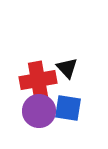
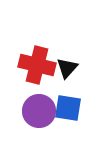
black triangle: rotated 25 degrees clockwise
red cross: moved 1 px left, 15 px up; rotated 24 degrees clockwise
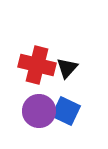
blue square: moved 2 px left, 3 px down; rotated 16 degrees clockwise
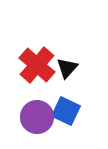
red cross: rotated 27 degrees clockwise
purple circle: moved 2 px left, 6 px down
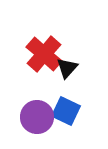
red cross: moved 7 px right, 11 px up
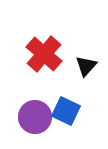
black triangle: moved 19 px right, 2 px up
purple circle: moved 2 px left
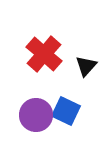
purple circle: moved 1 px right, 2 px up
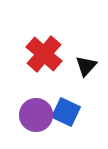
blue square: moved 1 px down
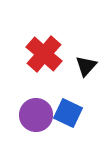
blue square: moved 2 px right, 1 px down
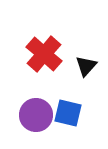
blue square: rotated 12 degrees counterclockwise
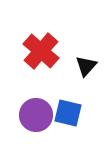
red cross: moved 3 px left, 3 px up
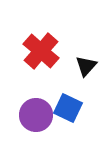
blue square: moved 5 px up; rotated 12 degrees clockwise
